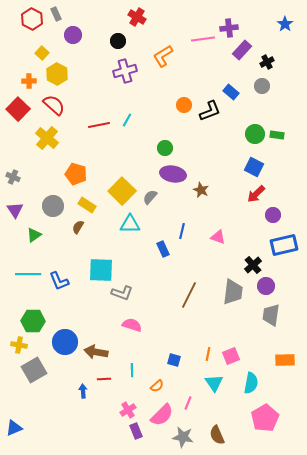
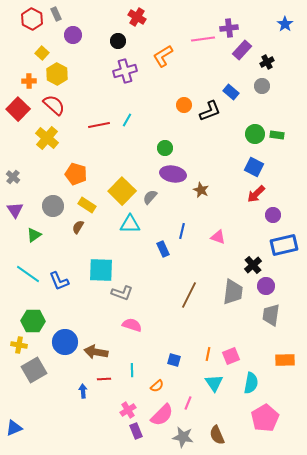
gray cross at (13, 177): rotated 16 degrees clockwise
cyan line at (28, 274): rotated 35 degrees clockwise
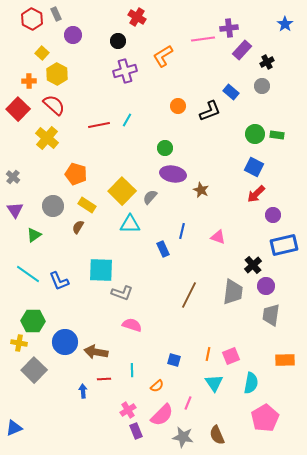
orange circle at (184, 105): moved 6 px left, 1 px down
yellow cross at (19, 345): moved 2 px up
gray square at (34, 370): rotated 15 degrees counterclockwise
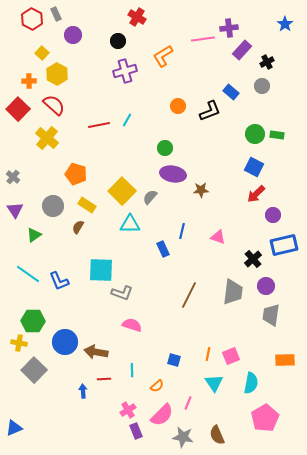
brown star at (201, 190): rotated 28 degrees counterclockwise
black cross at (253, 265): moved 6 px up
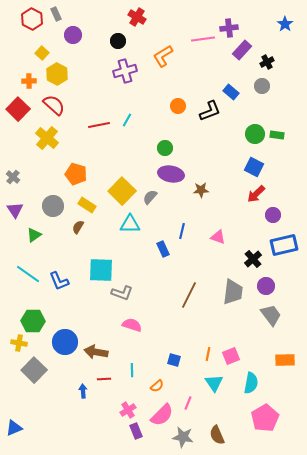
purple ellipse at (173, 174): moved 2 px left
gray trapezoid at (271, 315): rotated 135 degrees clockwise
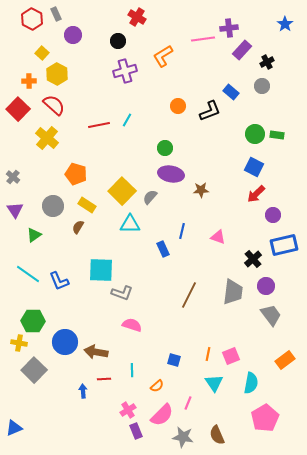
orange rectangle at (285, 360): rotated 36 degrees counterclockwise
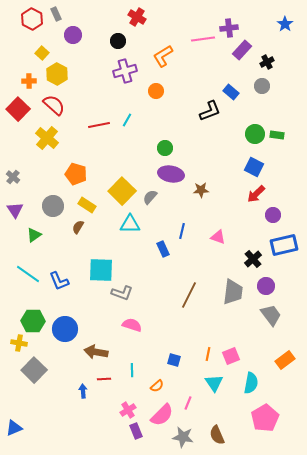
orange circle at (178, 106): moved 22 px left, 15 px up
blue circle at (65, 342): moved 13 px up
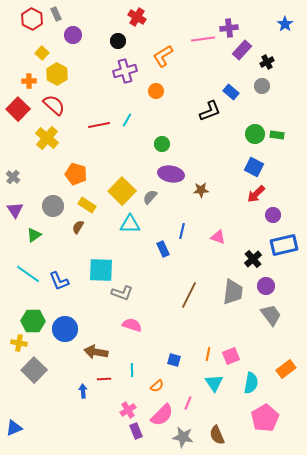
green circle at (165, 148): moved 3 px left, 4 px up
orange rectangle at (285, 360): moved 1 px right, 9 px down
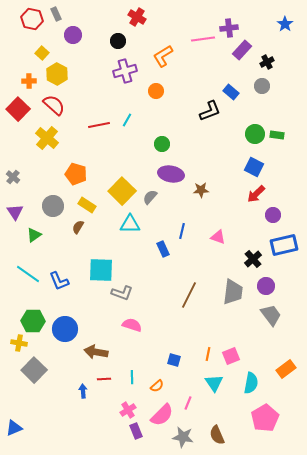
red hexagon at (32, 19): rotated 15 degrees counterclockwise
purple triangle at (15, 210): moved 2 px down
cyan line at (132, 370): moved 7 px down
